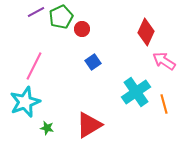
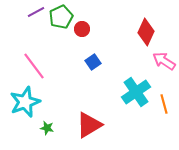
pink line: rotated 64 degrees counterclockwise
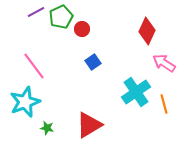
red diamond: moved 1 px right, 1 px up
pink arrow: moved 2 px down
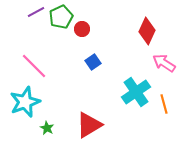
pink line: rotated 8 degrees counterclockwise
green star: rotated 16 degrees clockwise
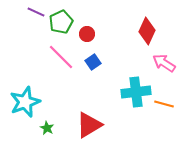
purple line: rotated 54 degrees clockwise
green pentagon: moved 5 px down
red circle: moved 5 px right, 5 px down
pink line: moved 27 px right, 9 px up
cyan cross: rotated 28 degrees clockwise
orange line: rotated 60 degrees counterclockwise
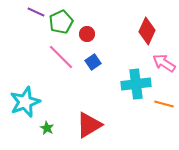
cyan cross: moved 8 px up
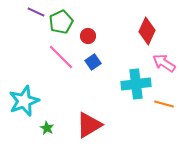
red circle: moved 1 px right, 2 px down
cyan star: moved 1 px left, 1 px up
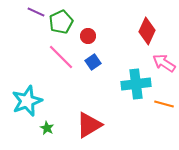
cyan star: moved 3 px right
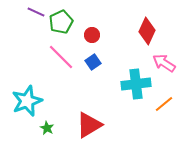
red circle: moved 4 px right, 1 px up
orange line: rotated 54 degrees counterclockwise
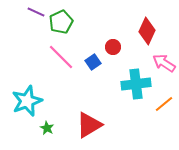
red circle: moved 21 px right, 12 px down
